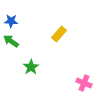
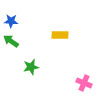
yellow rectangle: moved 1 px right, 1 px down; rotated 49 degrees clockwise
green star: rotated 21 degrees clockwise
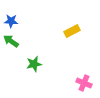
yellow rectangle: moved 12 px right, 4 px up; rotated 28 degrees counterclockwise
green star: moved 3 px right, 3 px up
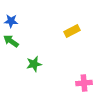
pink cross: rotated 28 degrees counterclockwise
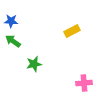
green arrow: moved 2 px right
